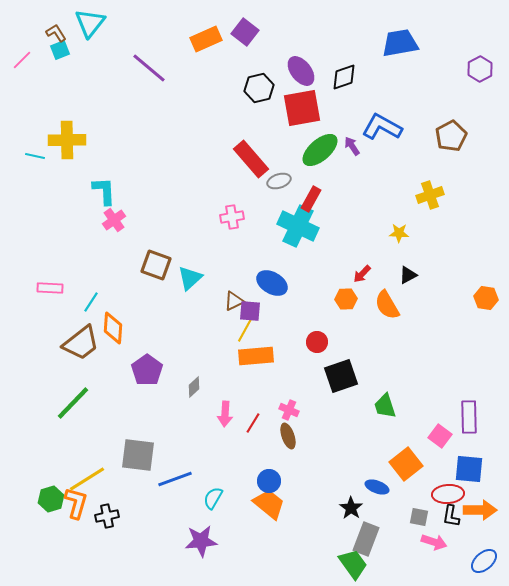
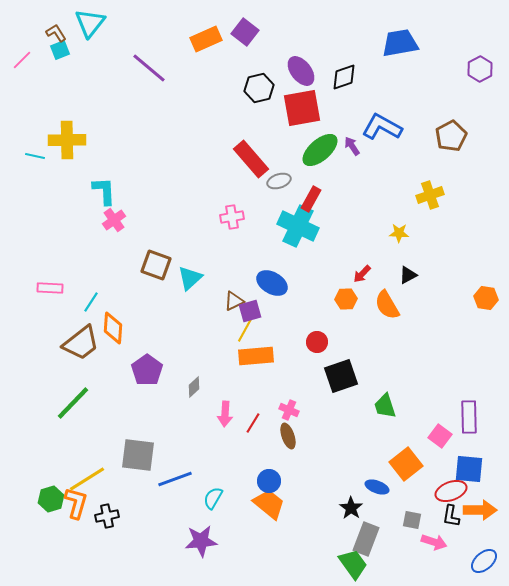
purple square at (250, 311): rotated 20 degrees counterclockwise
red ellipse at (448, 494): moved 3 px right, 3 px up; rotated 16 degrees counterclockwise
gray square at (419, 517): moved 7 px left, 3 px down
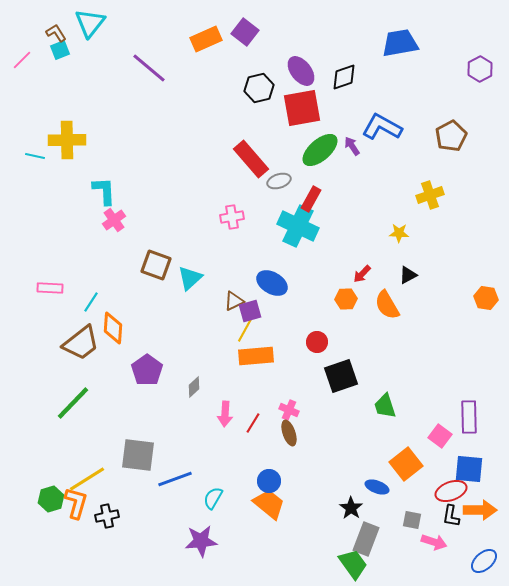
brown ellipse at (288, 436): moved 1 px right, 3 px up
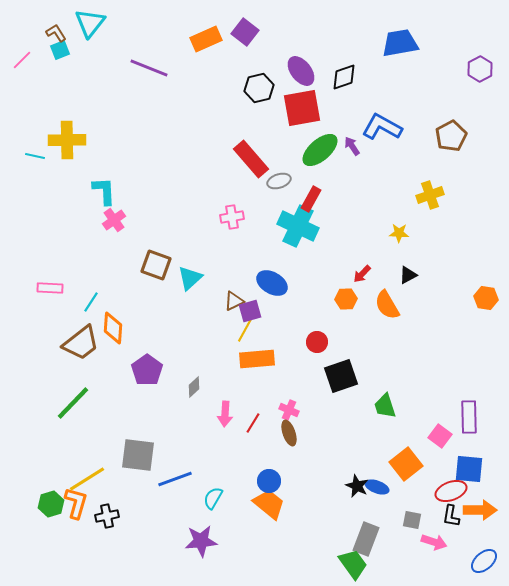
purple line at (149, 68): rotated 18 degrees counterclockwise
orange rectangle at (256, 356): moved 1 px right, 3 px down
green hexagon at (51, 499): moved 5 px down
black star at (351, 508): moved 6 px right, 22 px up; rotated 10 degrees counterclockwise
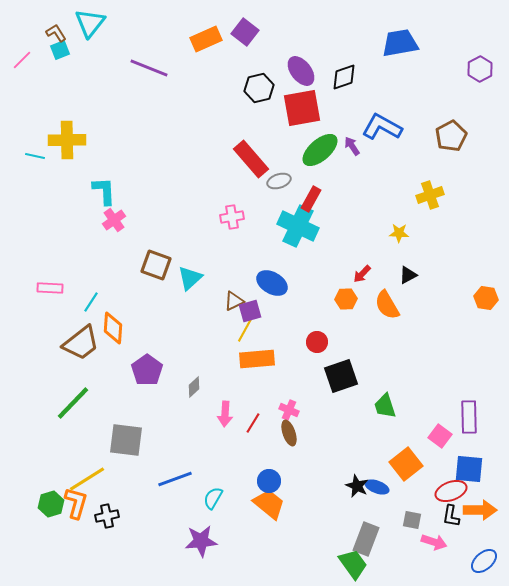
gray square at (138, 455): moved 12 px left, 15 px up
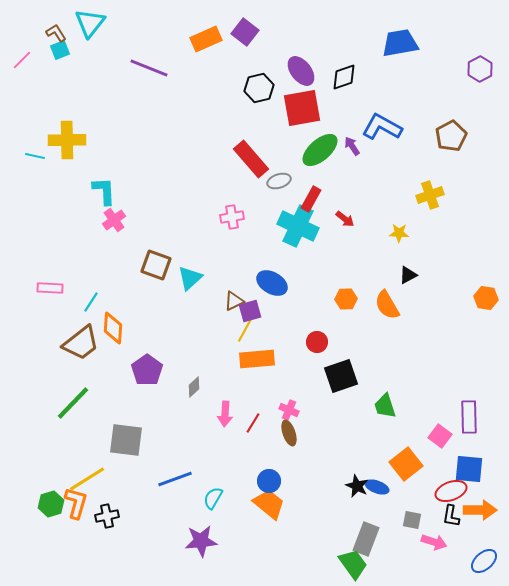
red arrow at (362, 274): moved 17 px left, 55 px up; rotated 96 degrees counterclockwise
